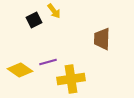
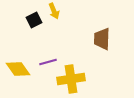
yellow arrow: rotated 14 degrees clockwise
yellow diamond: moved 2 px left, 1 px up; rotated 20 degrees clockwise
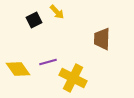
yellow arrow: moved 3 px right, 1 px down; rotated 21 degrees counterclockwise
yellow cross: moved 2 px right, 1 px up; rotated 36 degrees clockwise
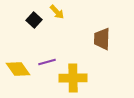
black square: rotated 21 degrees counterclockwise
purple line: moved 1 px left
yellow cross: rotated 28 degrees counterclockwise
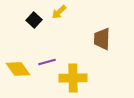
yellow arrow: moved 2 px right; rotated 91 degrees clockwise
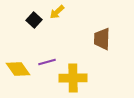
yellow arrow: moved 2 px left
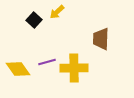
brown trapezoid: moved 1 px left
yellow cross: moved 1 px right, 10 px up
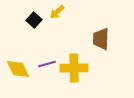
purple line: moved 2 px down
yellow diamond: rotated 10 degrees clockwise
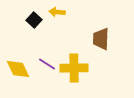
yellow arrow: rotated 49 degrees clockwise
purple line: rotated 48 degrees clockwise
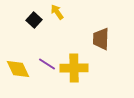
yellow arrow: rotated 49 degrees clockwise
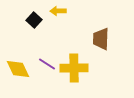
yellow arrow: moved 1 px right, 1 px up; rotated 56 degrees counterclockwise
